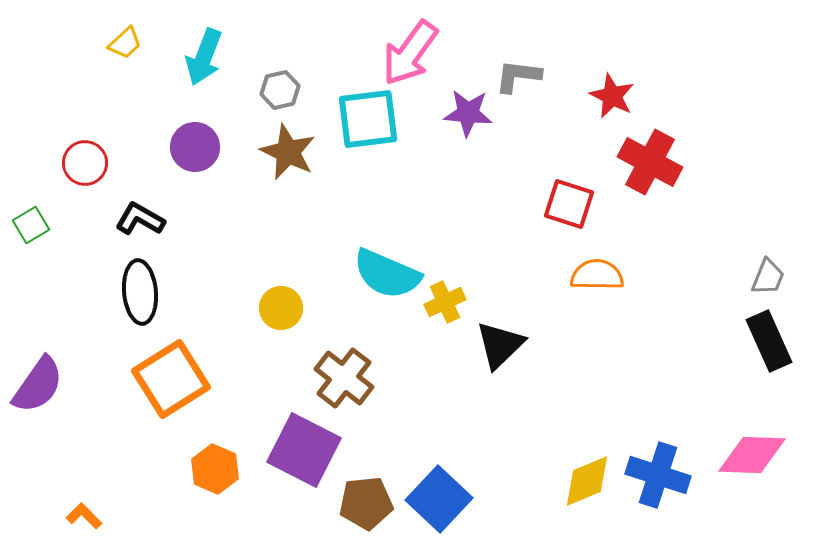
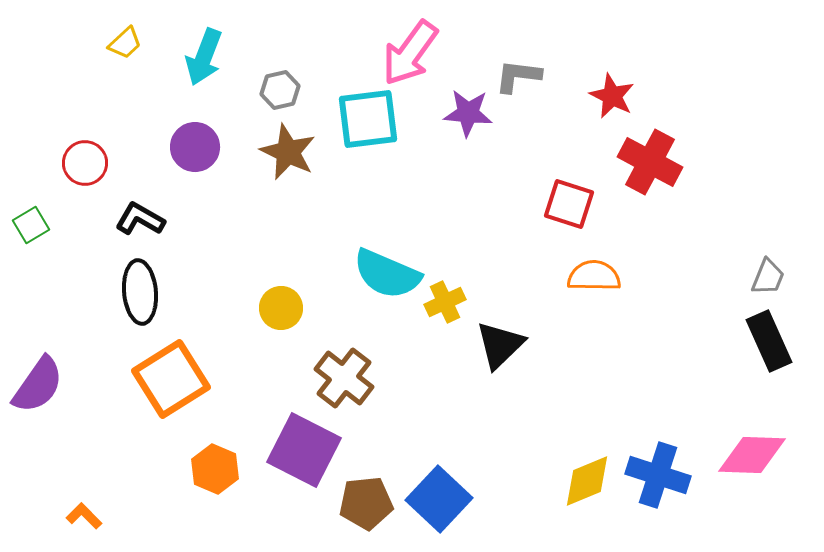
orange semicircle: moved 3 px left, 1 px down
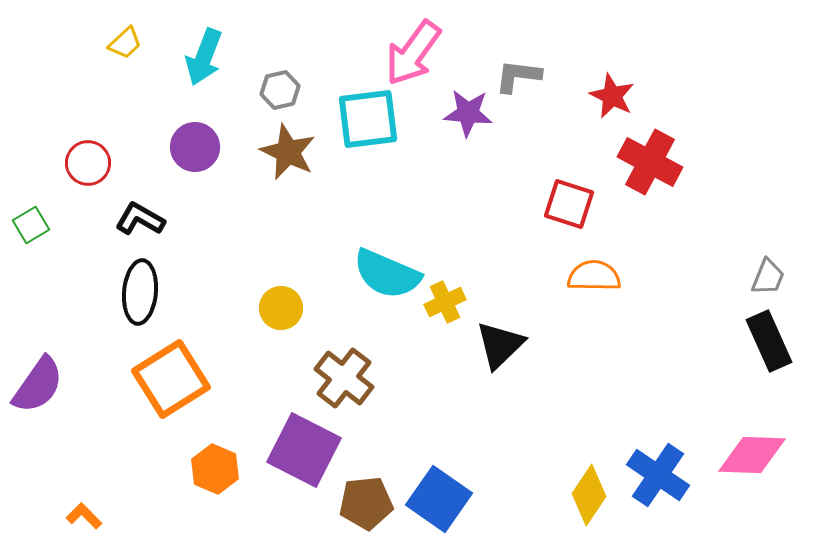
pink arrow: moved 3 px right
red circle: moved 3 px right
black ellipse: rotated 10 degrees clockwise
blue cross: rotated 16 degrees clockwise
yellow diamond: moved 2 px right, 14 px down; rotated 34 degrees counterclockwise
blue square: rotated 8 degrees counterclockwise
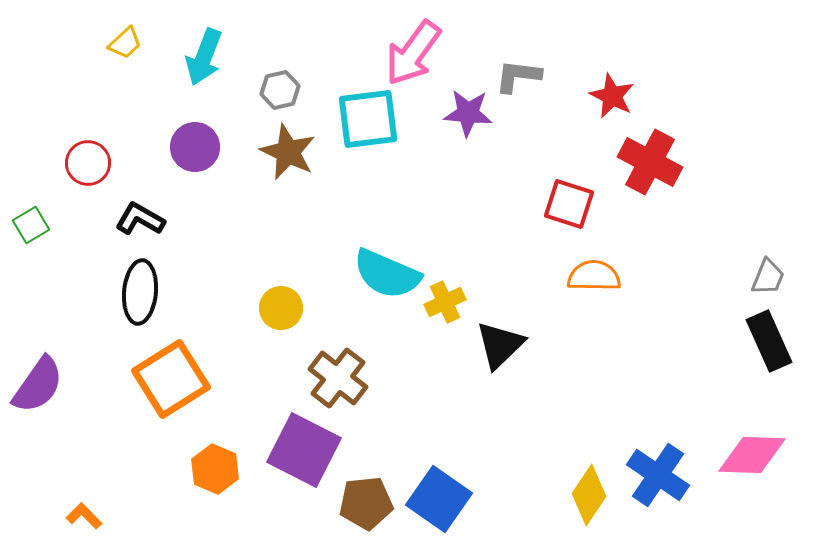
brown cross: moved 6 px left
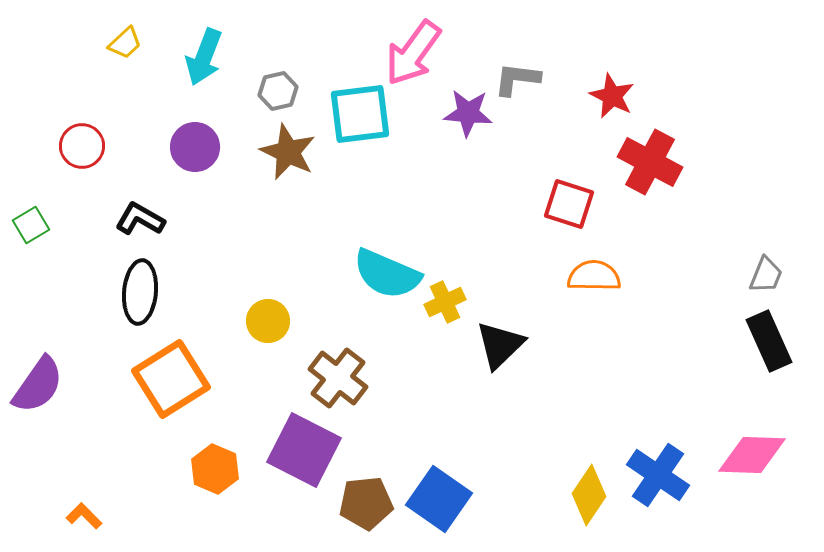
gray L-shape: moved 1 px left, 3 px down
gray hexagon: moved 2 px left, 1 px down
cyan square: moved 8 px left, 5 px up
red circle: moved 6 px left, 17 px up
gray trapezoid: moved 2 px left, 2 px up
yellow circle: moved 13 px left, 13 px down
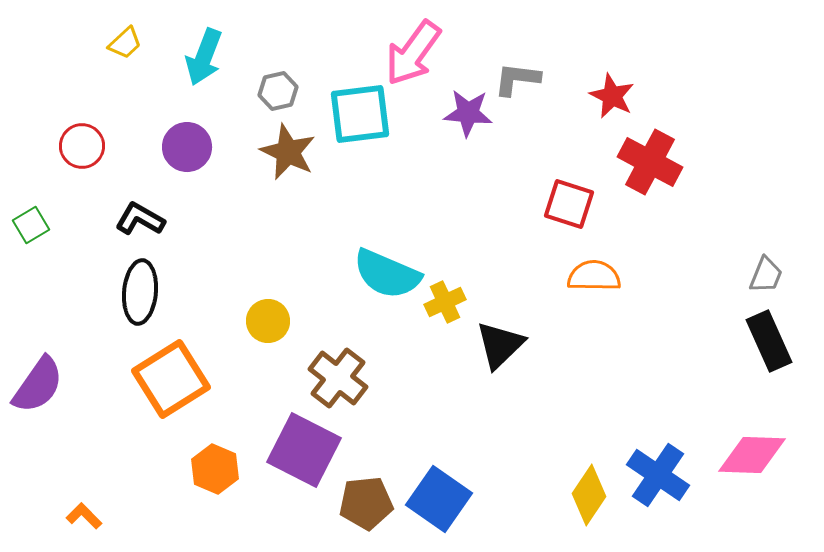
purple circle: moved 8 px left
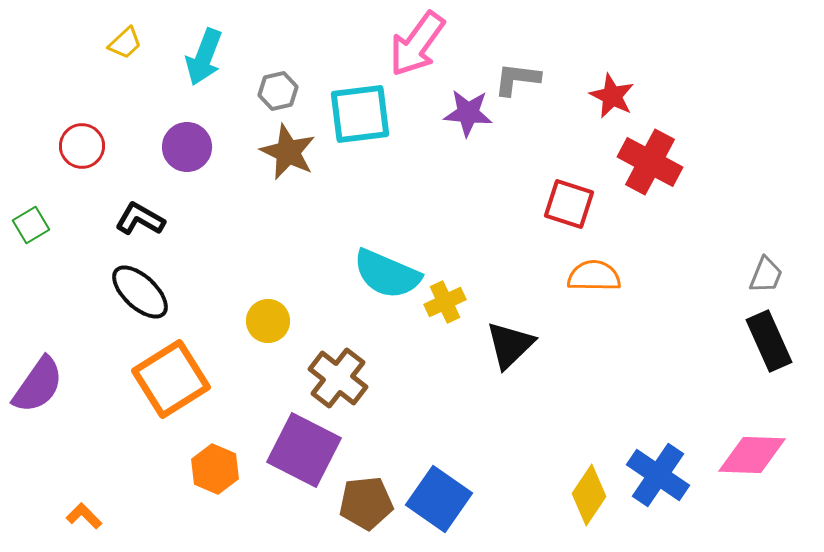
pink arrow: moved 4 px right, 9 px up
black ellipse: rotated 52 degrees counterclockwise
black triangle: moved 10 px right
